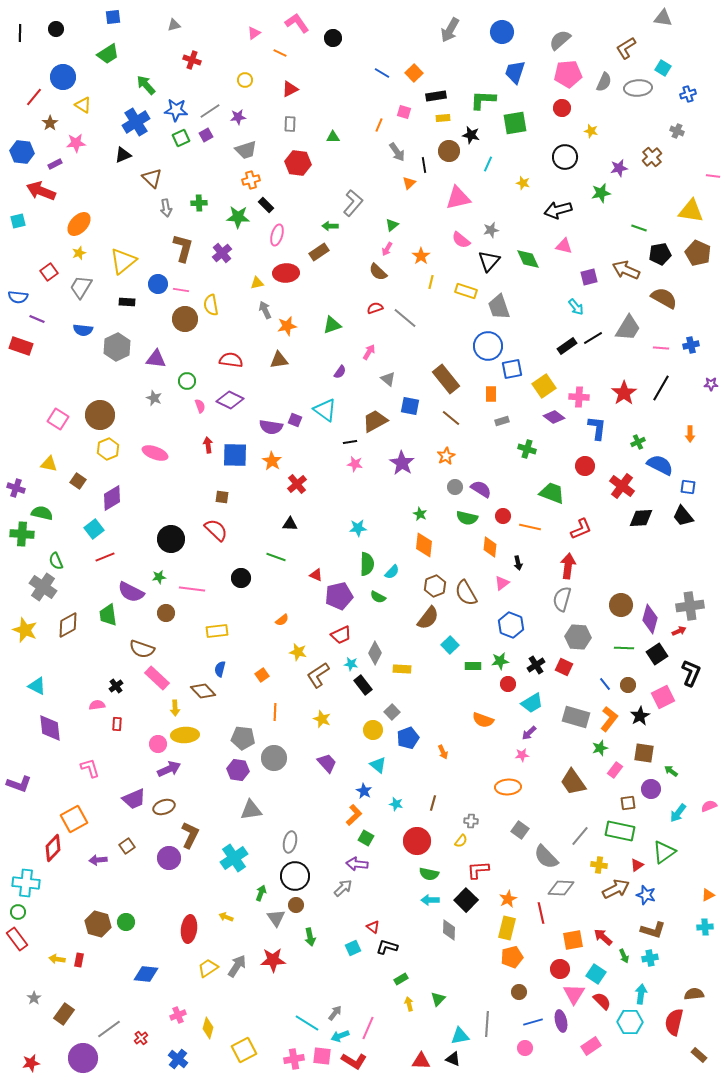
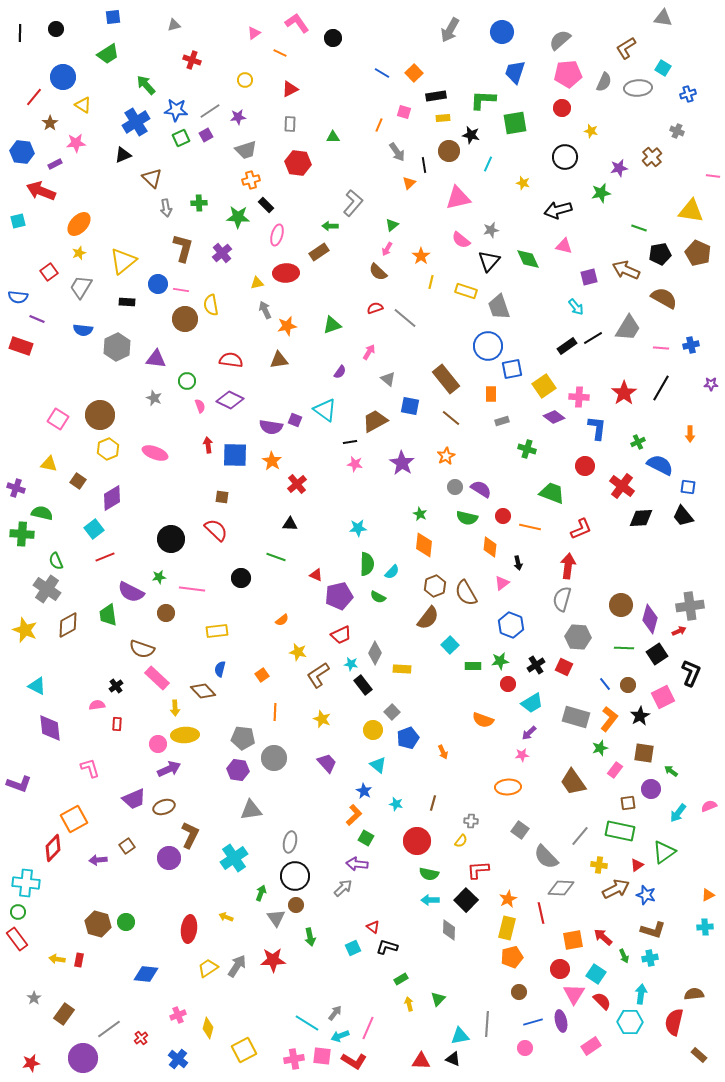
gray cross at (43, 587): moved 4 px right, 2 px down
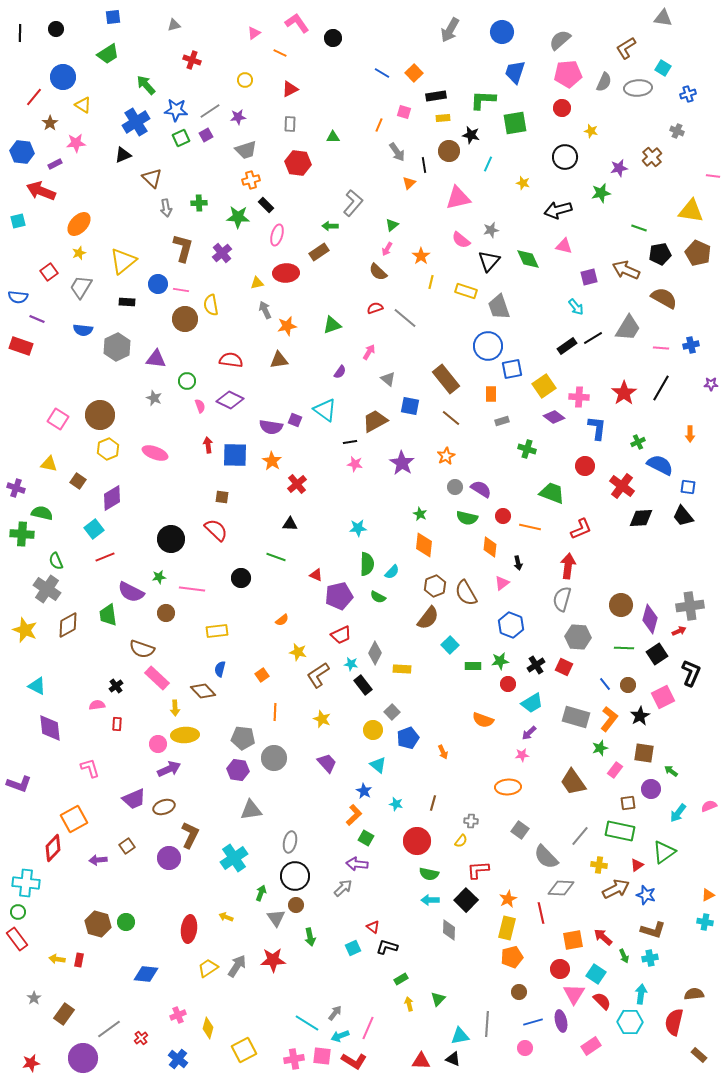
cyan cross at (705, 927): moved 5 px up; rotated 14 degrees clockwise
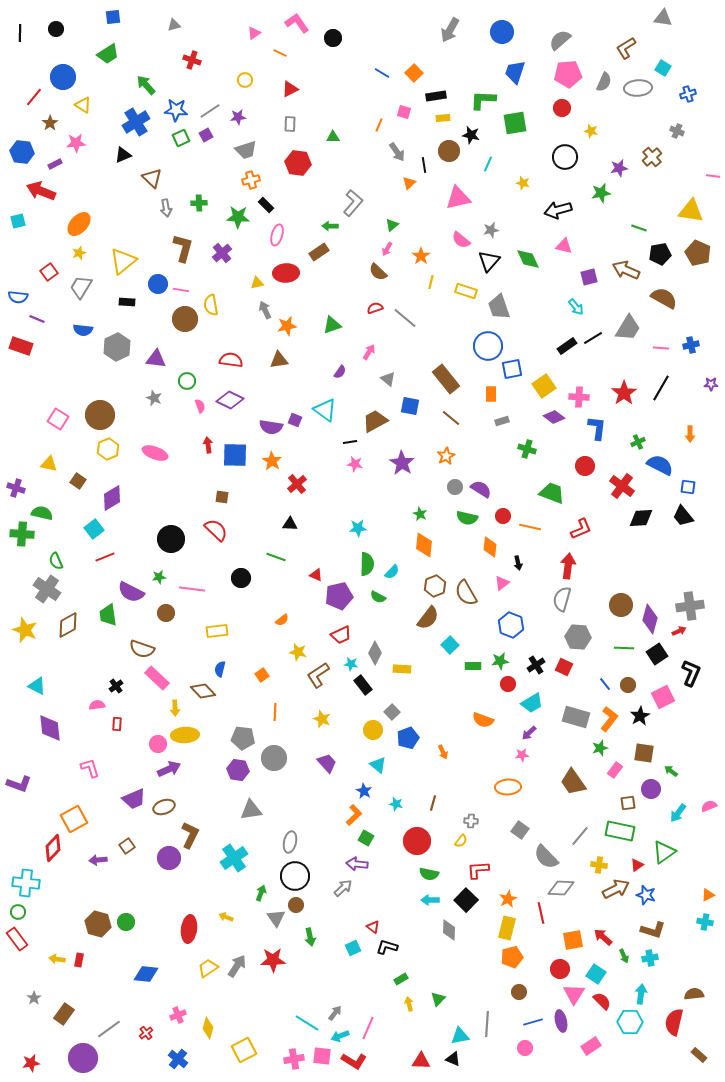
red cross at (141, 1038): moved 5 px right, 5 px up
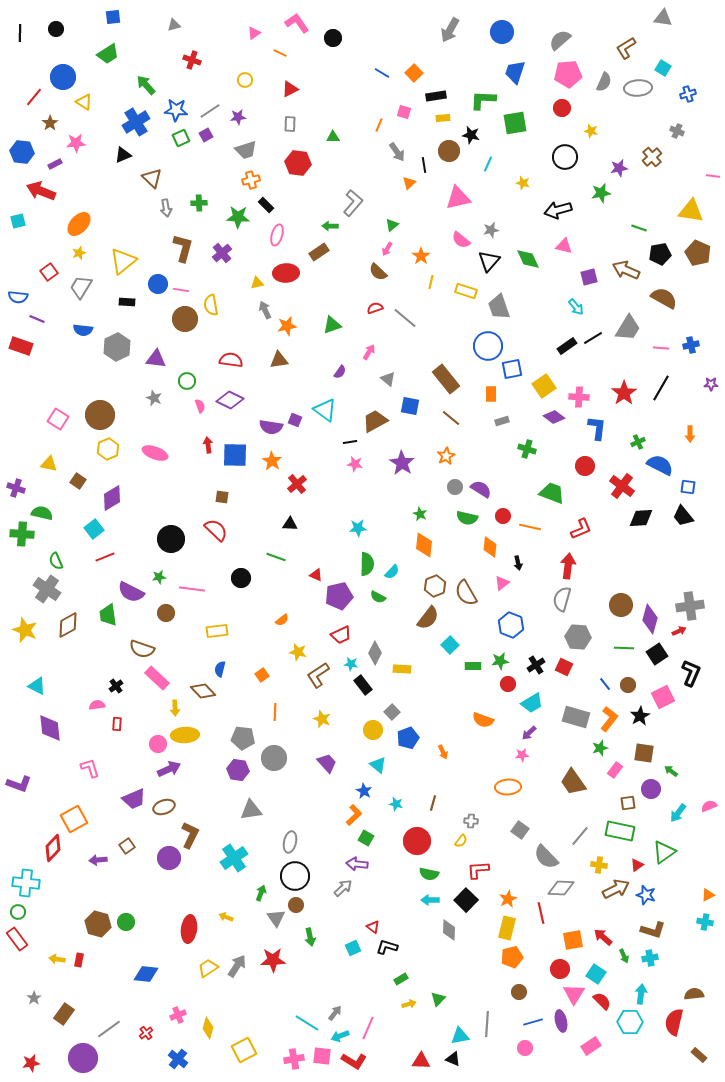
yellow triangle at (83, 105): moved 1 px right, 3 px up
yellow arrow at (409, 1004): rotated 88 degrees clockwise
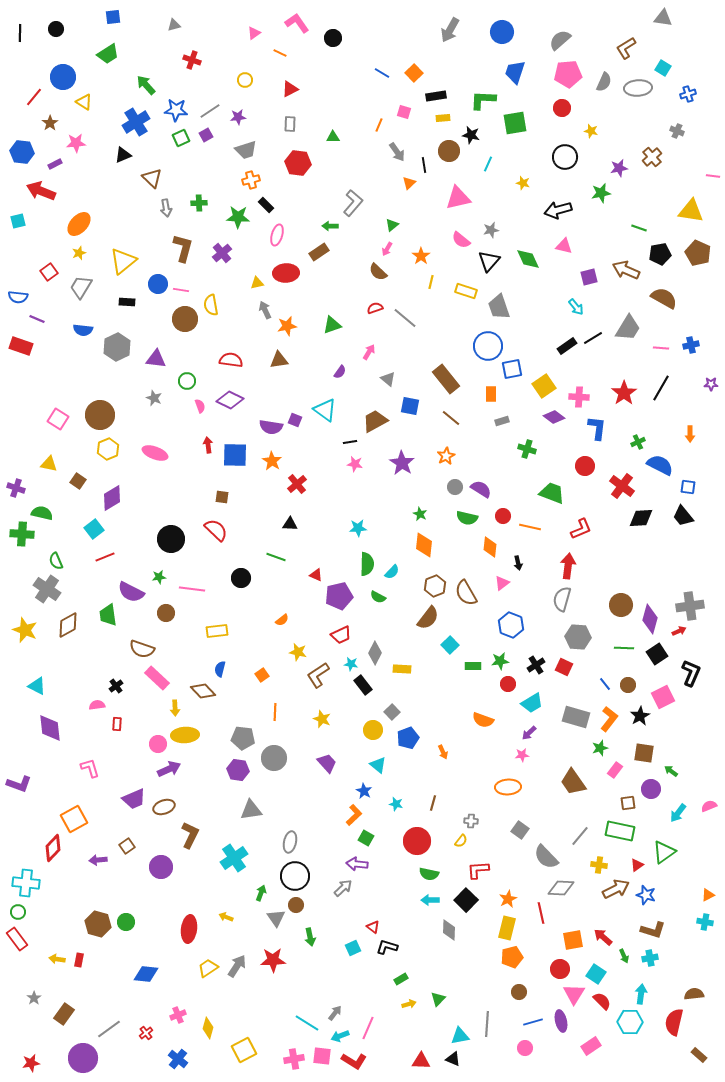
purple circle at (169, 858): moved 8 px left, 9 px down
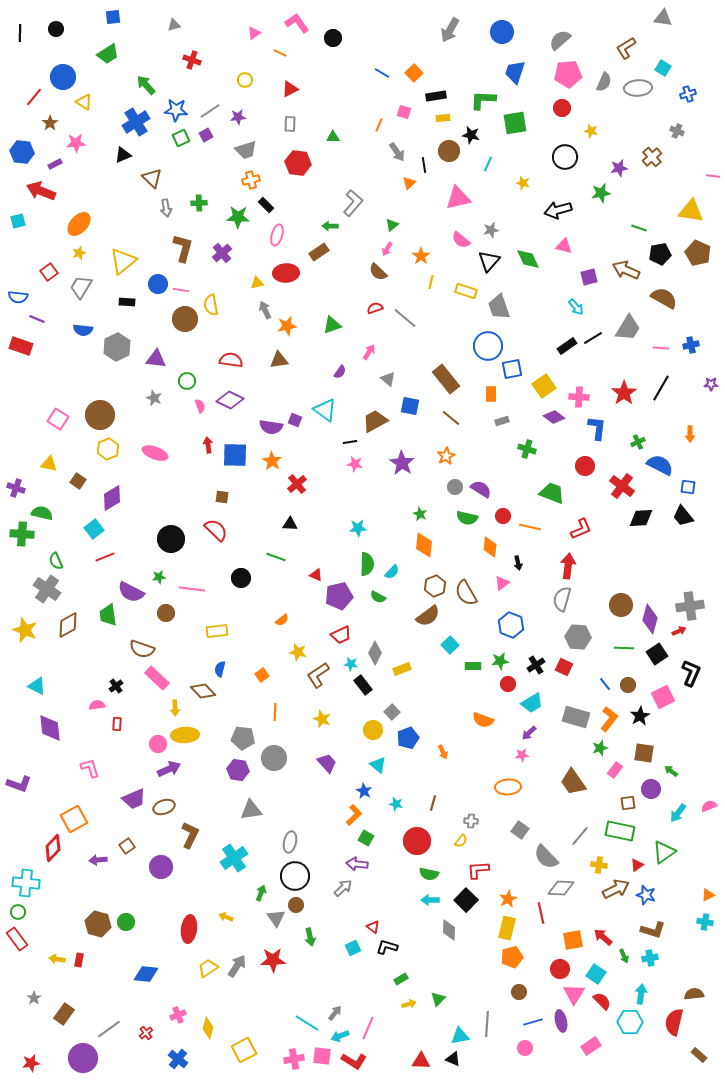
brown semicircle at (428, 618): moved 2 px up; rotated 15 degrees clockwise
yellow rectangle at (402, 669): rotated 24 degrees counterclockwise
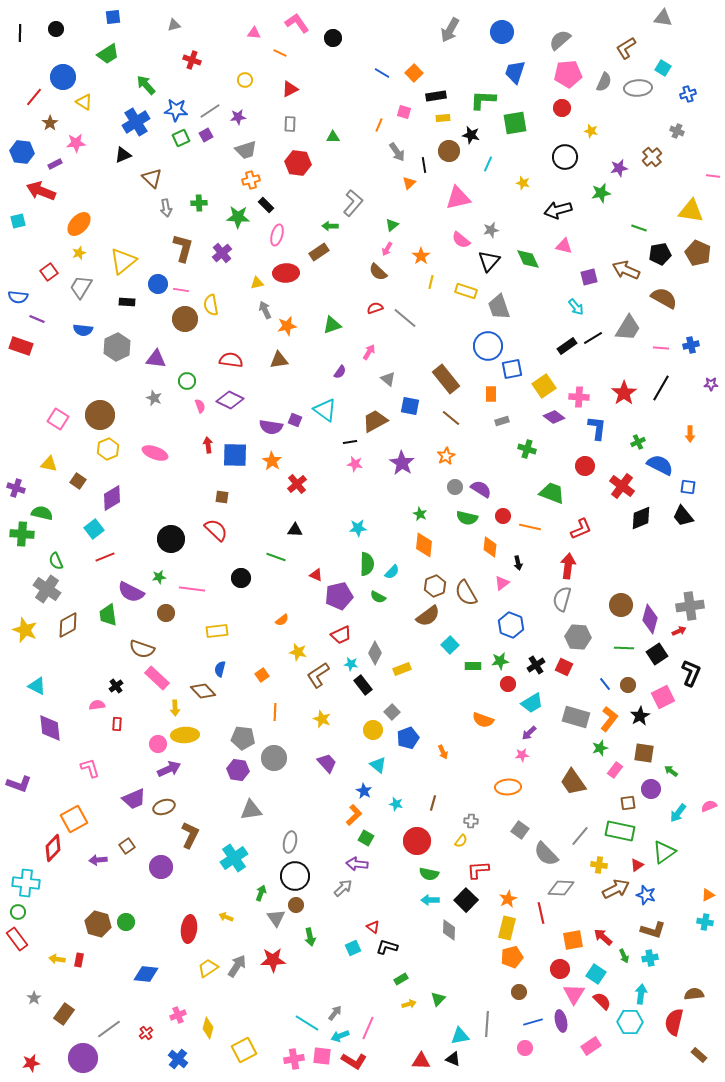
pink triangle at (254, 33): rotated 40 degrees clockwise
black diamond at (641, 518): rotated 20 degrees counterclockwise
black triangle at (290, 524): moved 5 px right, 6 px down
gray semicircle at (546, 857): moved 3 px up
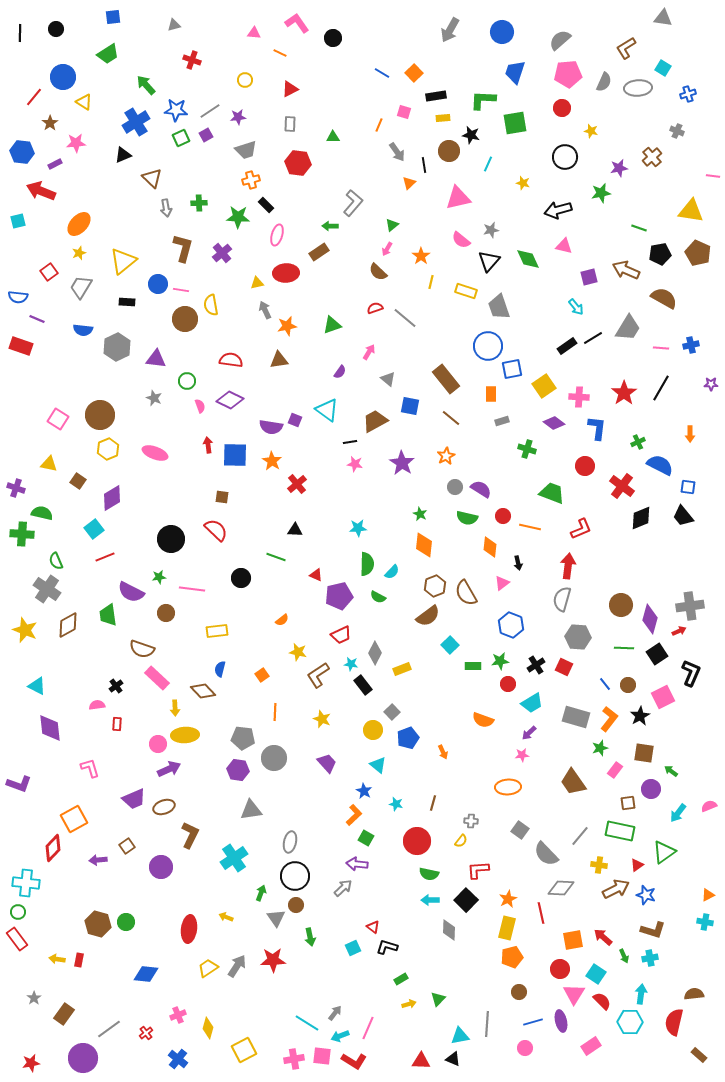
cyan triangle at (325, 410): moved 2 px right
purple diamond at (554, 417): moved 6 px down
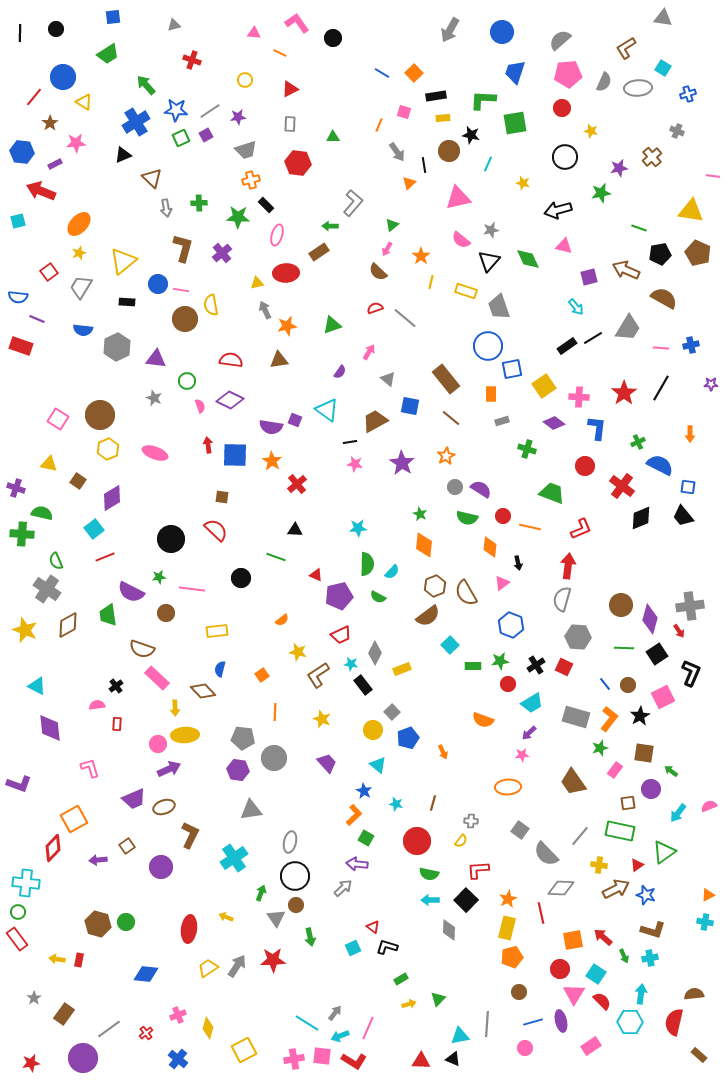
red arrow at (679, 631): rotated 80 degrees clockwise
